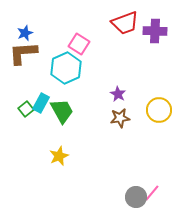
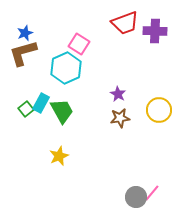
brown L-shape: rotated 12 degrees counterclockwise
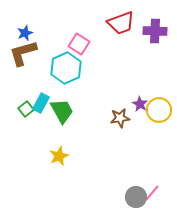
red trapezoid: moved 4 px left
purple star: moved 22 px right, 10 px down
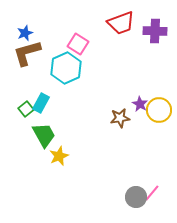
pink square: moved 1 px left
brown L-shape: moved 4 px right
green trapezoid: moved 18 px left, 24 px down
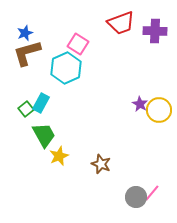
brown star: moved 19 px left, 46 px down; rotated 30 degrees clockwise
